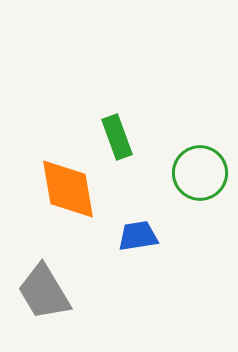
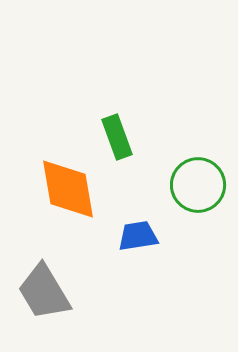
green circle: moved 2 px left, 12 px down
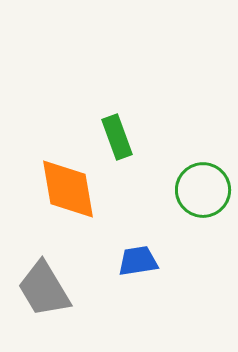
green circle: moved 5 px right, 5 px down
blue trapezoid: moved 25 px down
gray trapezoid: moved 3 px up
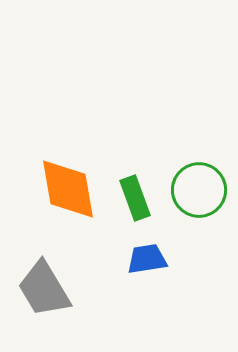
green rectangle: moved 18 px right, 61 px down
green circle: moved 4 px left
blue trapezoid: moved 9 px right, 2 px up
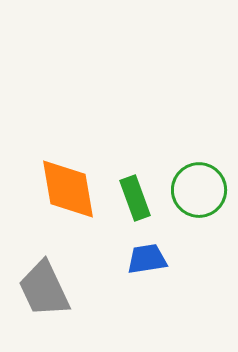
gray trapezoid: rotated 6 degrees clockwise
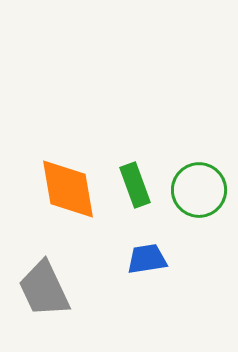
green rectangle: moved 13 px up
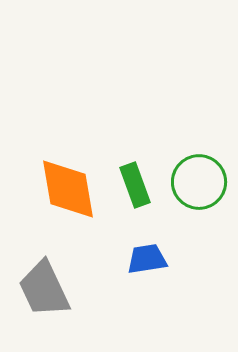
green circle: moved 8 px up
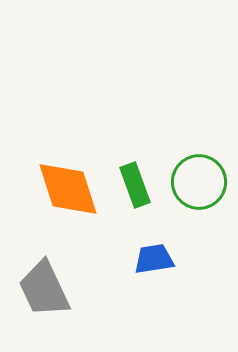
orange diamond: rotated 8 degrees counterclockwise
blue trapezoid: moved 7 px right
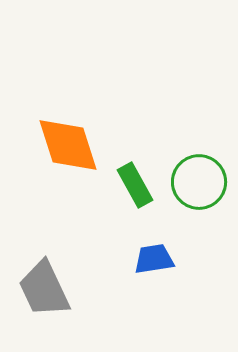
green rectangle: rotated 9 degrees counterclockwise
orange diamond: moved 44 px up
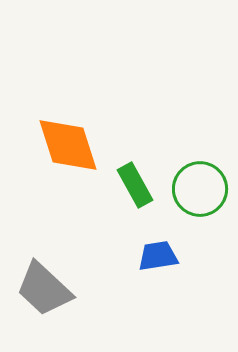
green circle: moved 1 px right, 7 px down
blue trapezoid: moved 4 px right, 3 px up
gray trapezoid: rotated 22 degrees counterclockwise
